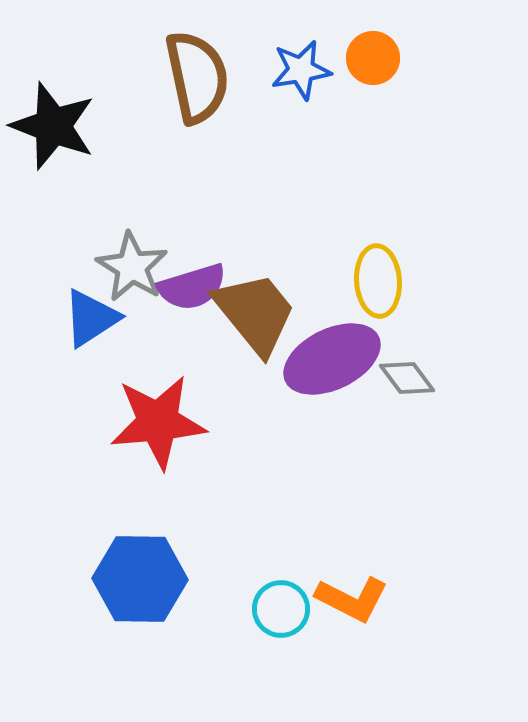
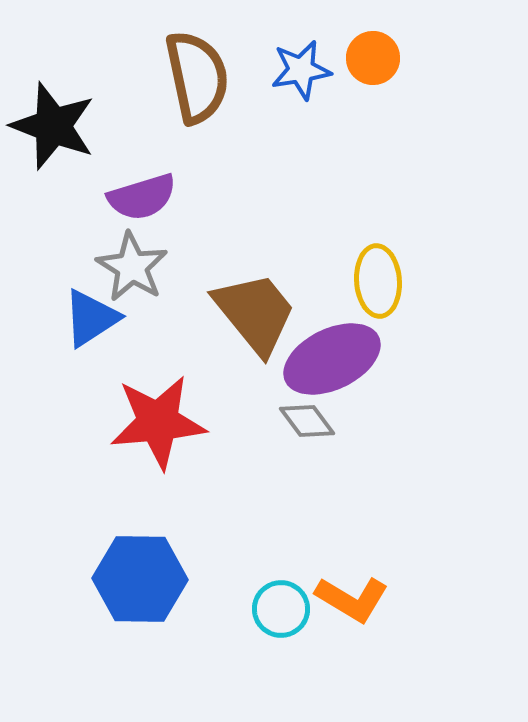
purple semicircle: moved 50 px left, 90 px up
gray diamond: moved 100 px left, 43 px down
orange L-shape: rotated 4 degrees clockwise
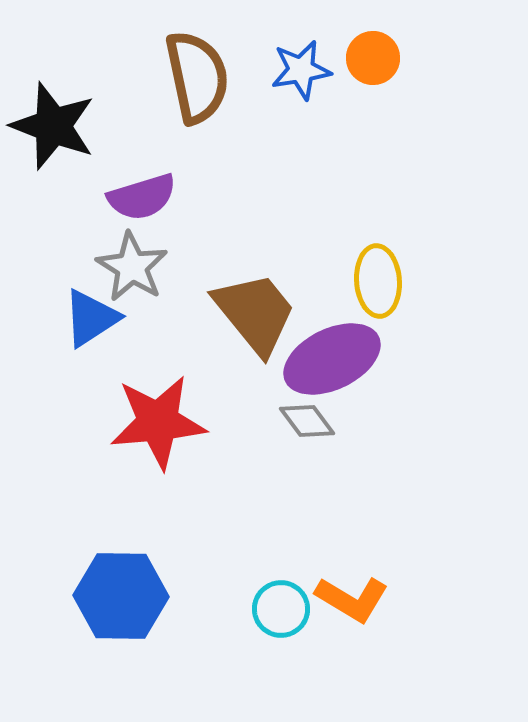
blue hexagon: moved 19 px left, 17 px down
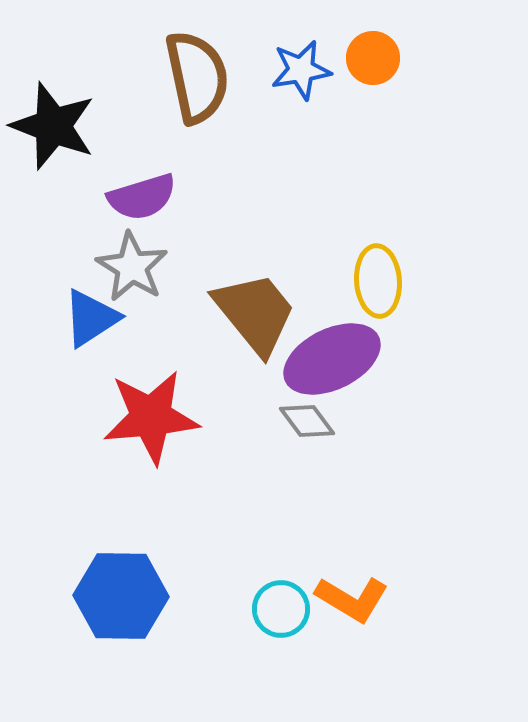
red star: moved 7 px left, 5 px up
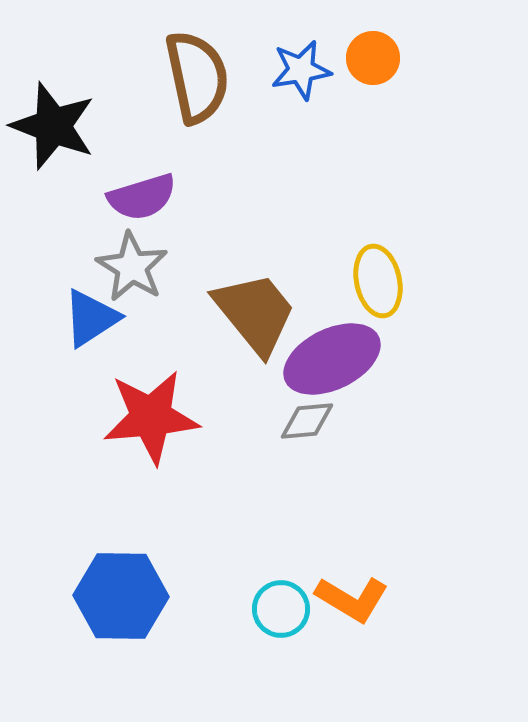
yellow ellipse: rotated 8 degrees counterclockwise
gray diamond: rotated 58 degrees counterclockwise
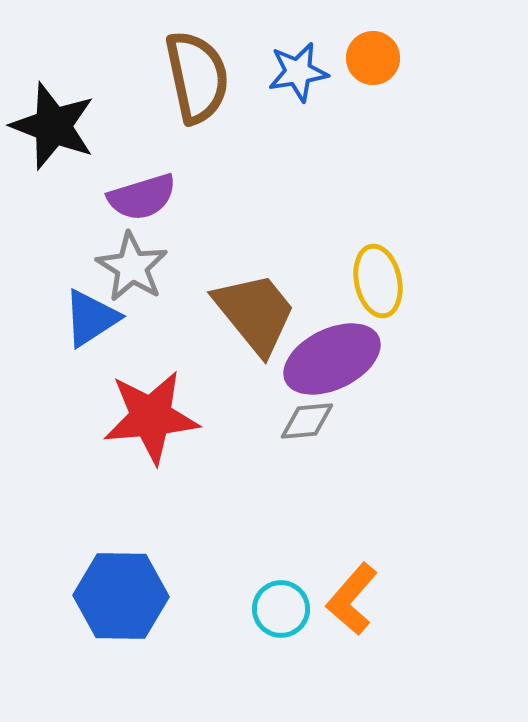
blue star: moved 3 px left, 2 px down
orange L-shape: rotated 100 degrees clockwise
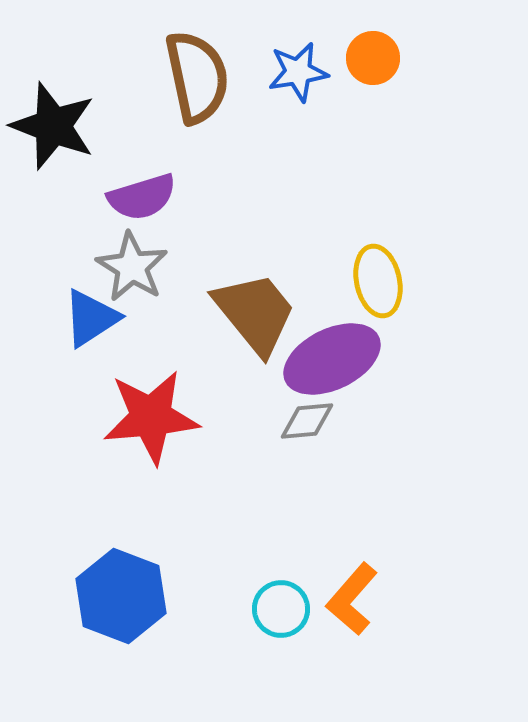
blue hexagon: rotated 20 degrees clockwise
